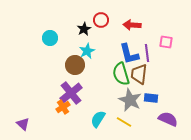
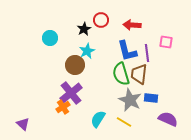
blue L-shape: moved 2 px left, 3 px up
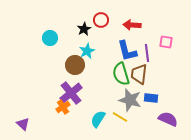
gray star: rotated 10 degrees counterclockwise
yellow line: moved 4 px left, 5 px up
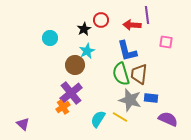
purple line: moved 38 px up
